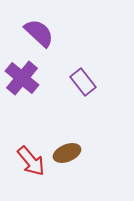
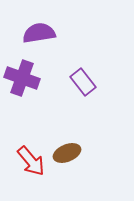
purple semicircle: rotated 52 degrees counterclockwise
purple cross: rotated 20 degrees counterclockwise
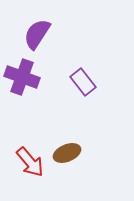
purple semicircle: moved 2 px left, 1 px down; rotated 48 degrees counterclockwise
purple cross: moved 1 px up
red arrow: moved 1 px left, 1 px down
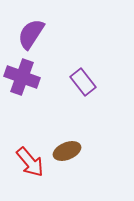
purple semicircle: moved 6 px left
brown ellipse: moved 2 px up
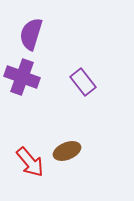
purple semicircle: rotated 16 degrees counterclockwise
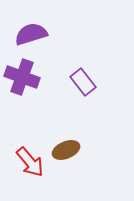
purple semicircle: rotated 56 degrees clockwise
brown ellipse: moved 1 px left, 1 px up
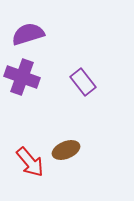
purple semicircle: moved 3 px left
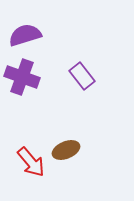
purple semicircle: moved 3 px left, 1 px down
purple rectangle: moved 1 px left, 6 px up
red arrow: moved 1 px right
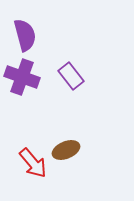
purple semicircle: rotated 92 degrees clockwise
purple rectangle: moved 11 px left
red arrow: moved 2 px right, 1 px down
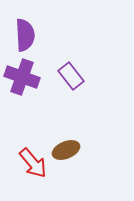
purple semicircle: rotated 12 degrees clockwise
